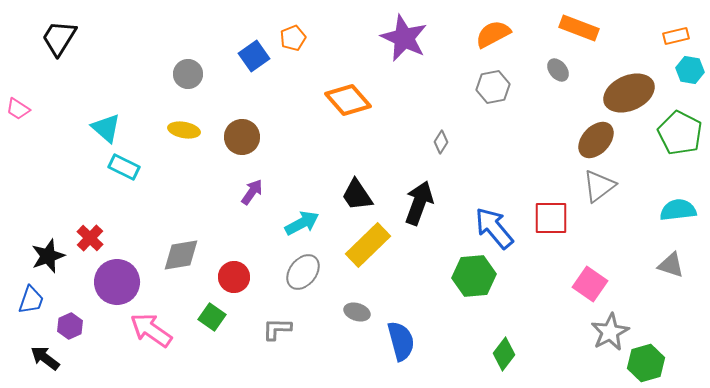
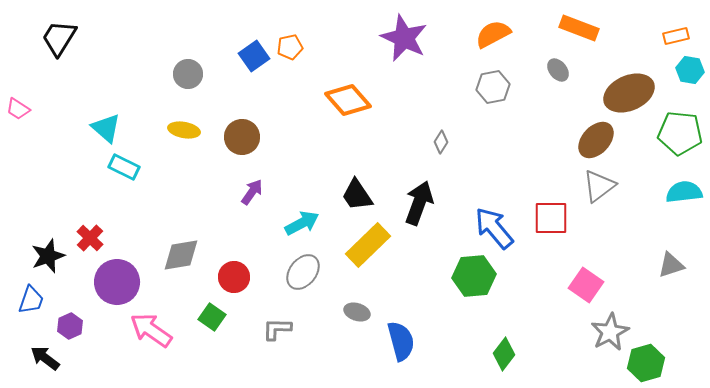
orange pentagon at (293, 38): moved 3 px left, 9 px down; rotated 10 degrees clockwise
green pentagon at (680, 133): rotated 21 degrees counterclockwise
cyan semicircle at (678, 210): moved 6 px right, 18 px up
gray triangle at (671, 265): rotated 36 degrees counterclockwise
pink square at (590, 284): moved 4 px left, 1 px down
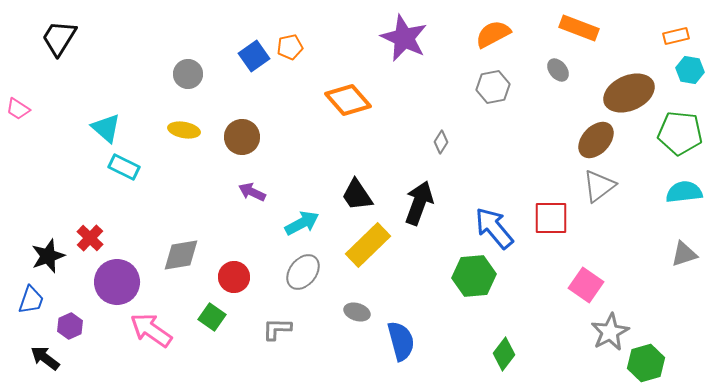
purple arrow at (252, 192): rotated 100 degrees counterclockwise
gray triangle at (671, 265): moved 13 px right, 11 px up
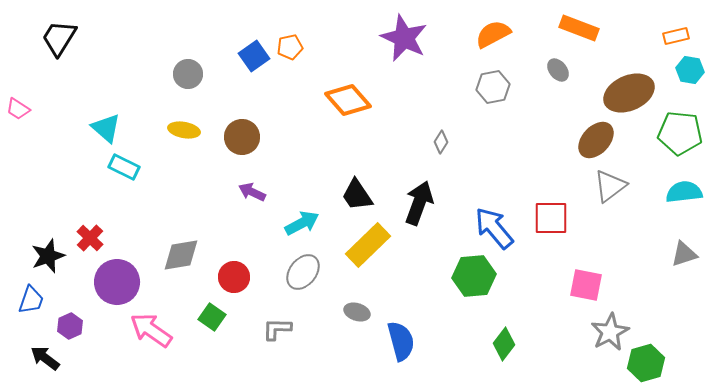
gray triangle at (599, 186): moved 11 px right
pink square at (586, 285): rotated 24 degrees counterclockwise
green diamond at (504, 354): moved 10 px up
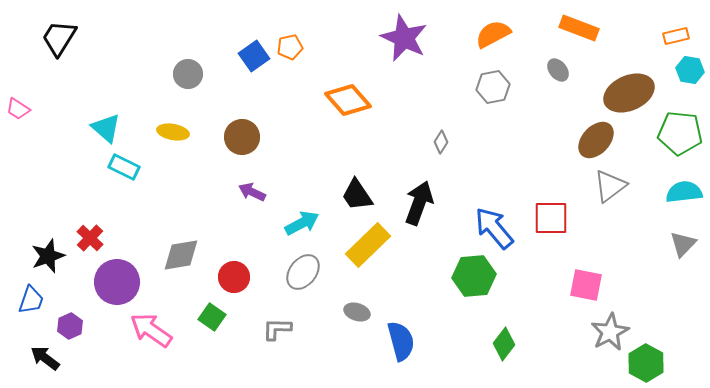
yellow ellipse at (184, 130): moved 11 px left, 2 px down
gray triangle at (684, 254): moved 1 px left, 10 px up; rotated 28 degrees counterclockwise
green hexagon at (646, 363): rotated 15 degrees counterclockwise
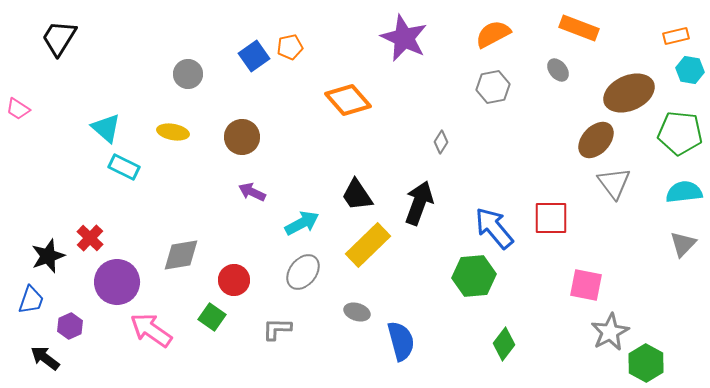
gray triangle at (610, 186): moved 4 px right, 3 px up; rotated 30 degrees counterclockwise
red circle at (234, 277): moved 3 px down
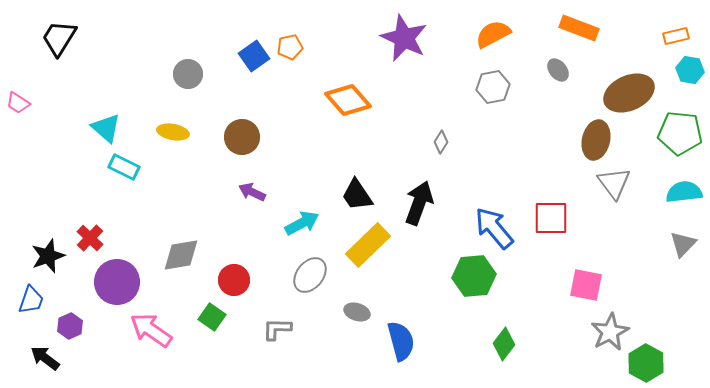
pink trapezoid at (18, 109): moved 6 px up
brown ellipse at (596, 140): rotated 30 degrees counterclockwise
gray ellipse at (303, 272): moved 7 px right, 3 px down
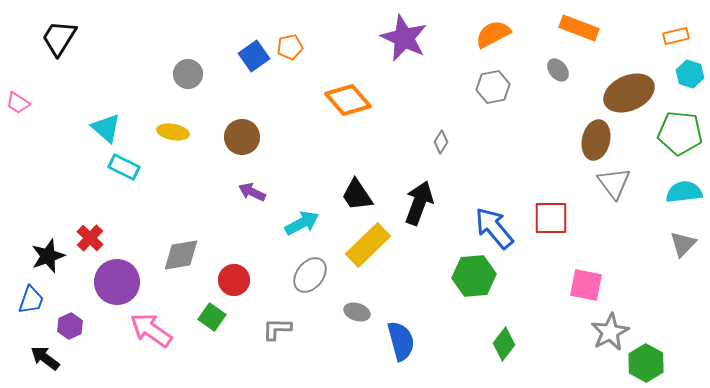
cyan hexagon at (690, 70): moved 4 px down; rotated 8 degrees clockwise
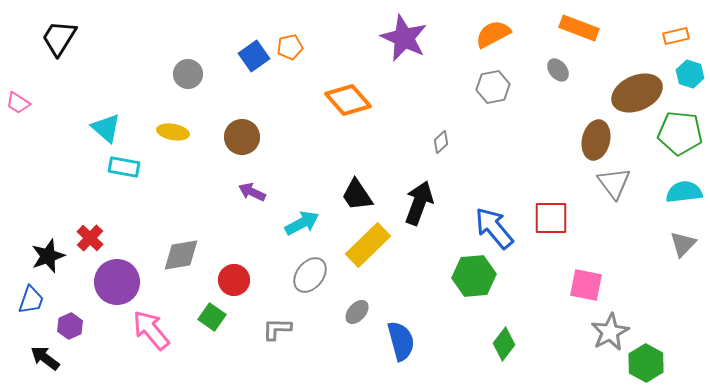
brown ellipse at (629, 93): moved 8 px right
gray diamond at (441, 142): rotated 15 degrees clockwise
cyan rectangle at (124, 167): rotated 16 degrees counterclockwise
gray ellipse at (357, 312): rotated 65 degrees counterclockwise
pink arrow at (151, 330): rotated 15 degrees clockwise
